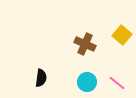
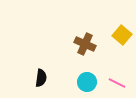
pink line: rotated 12 degrees counterclockwise
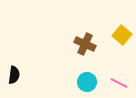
black semicircle: moved 27 px left, 3 px up
pink line: moved 2 px right
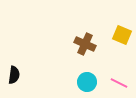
yellow square: rotated 18 degrees counterclockwise
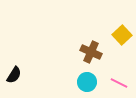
yellow square: rotated 24 degrees clockwise
brown cross: moved 6 px right, 8 px down
black semicircle: rotated 24 degrees clockwise
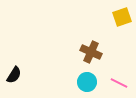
yellow square: moved 18 px up; rotated 24 degrees clockwise
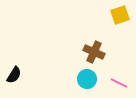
yellow square: moved 2 px left, 2 px up
brown cross: moved 3 px right
cyan circle: moved 3 px up
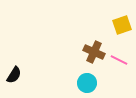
yellow square: moved 2 px right, 10 px down
cyan circle: moved 4 px down
pink line: moved 23 px up
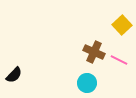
yellow square: rotated 24 degrees counterclockwise
black semicircle: rotated 12 degrees clockwise
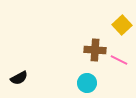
brown cross: moved 1 px right, 2 px up; rotated 20 degrees counterclockwise
black semicircle: moved 5 px right, 3 px down; rotated 18 degrees clockwise
